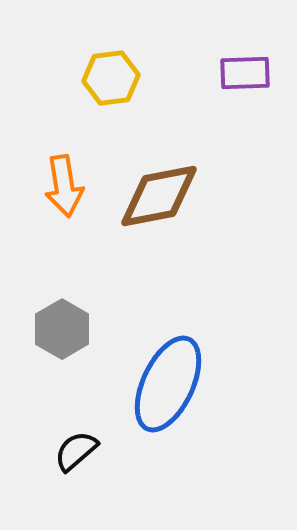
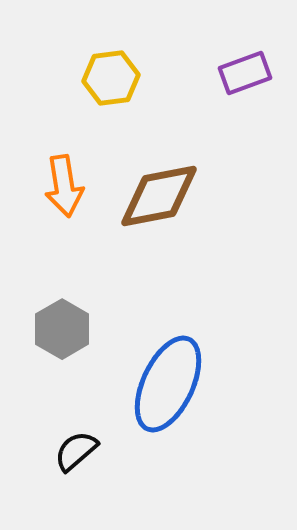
purple rectangle: rotated 18 degrees counterclockwise
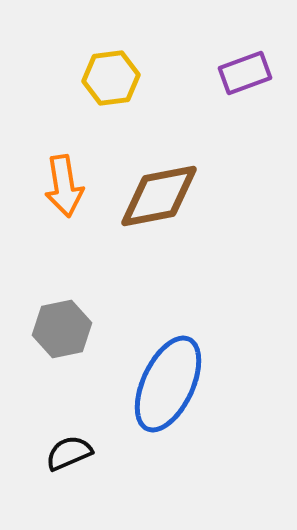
gray hexagon: rotated 18 degrees clockwise
black semicircle: moved 7 px left, 2 px down; rotated 18 degrees clockwise
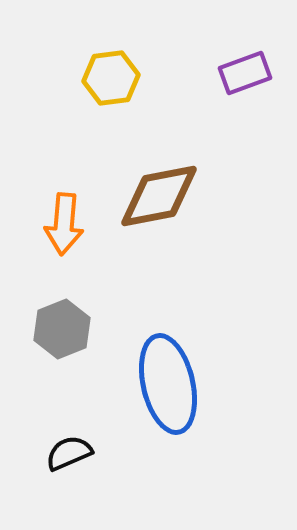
orange arrow: moved 38 px down; rotated 14 degrees clockwise
gray hexagon: rotated 10 degrees counterclockwise
blue ellipse: rotated 38 degrees counterclockwise
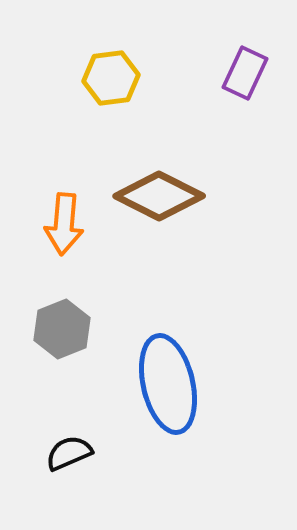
purple rectangle: rotated 45 degrees counterclockwise
brown diamond: rotated 38 degrees clockwise
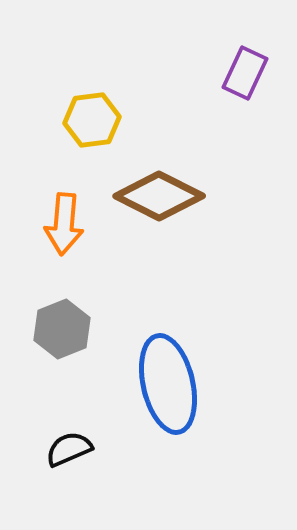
yellow hexagon: moved 19 px left, 42 px down
black semicircle: moved 4 px up
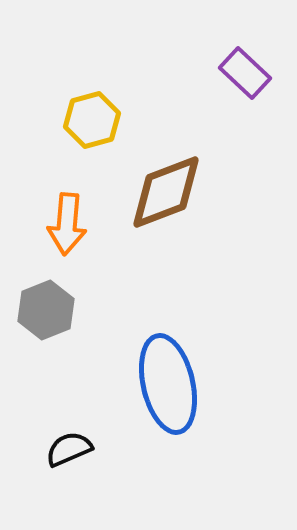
purple rectangle: rotated 72 degrees counterclockwise
yellow hexagon: rotated 8 degrees counterclockwise
brown diamond: moved 7 px right, 4 px up; rotated 48 degrees counterclockwise
orange arrow: moved 3 px right
gray hexagon: moved 16 px left, 19 px up
